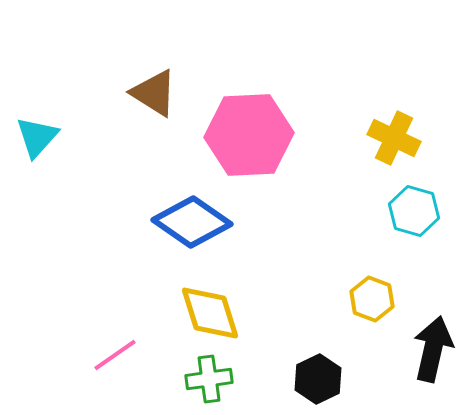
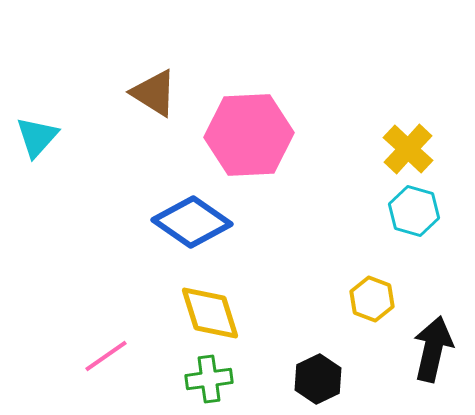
yellow cross: moved 14 px right, 11 px down; rotated 18 degrees clockwise
pink line: moved 9 px left, 1 px down
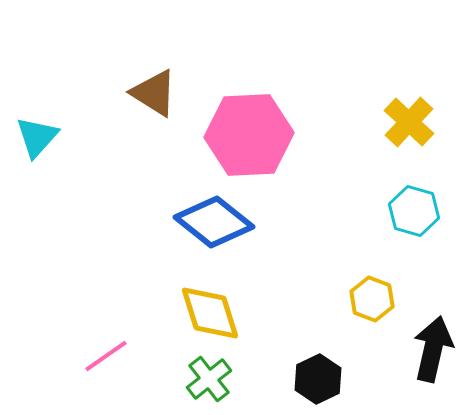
yellow cross: moved 1 px right, 27 px up
blue diamond: moved 22 px right; rotated 4 degrees clockwise
green cross: rotated 30 degrees counterclockwise
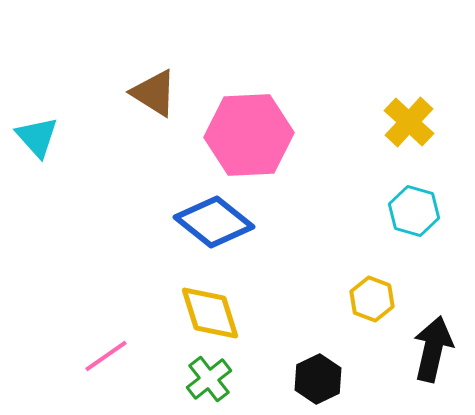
cyan triangle: rotated 24 degrees counterclockwise
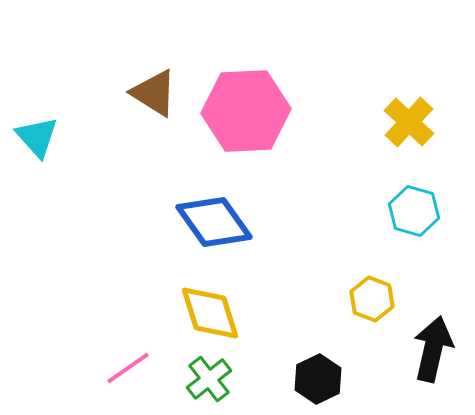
pink hexagon: moved 3 px left, 24 px up
blue diamond: rotated 16 degrees clockwise
pink line: moved 22 px right, 12 px down
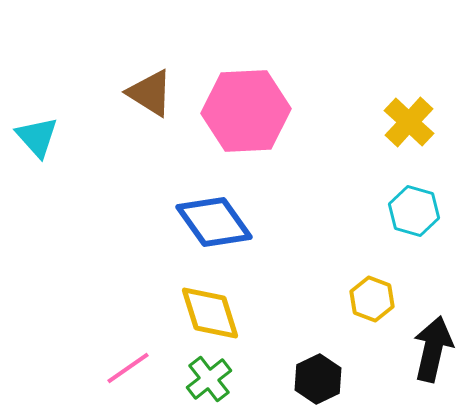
brown triangle: moved 4 px left
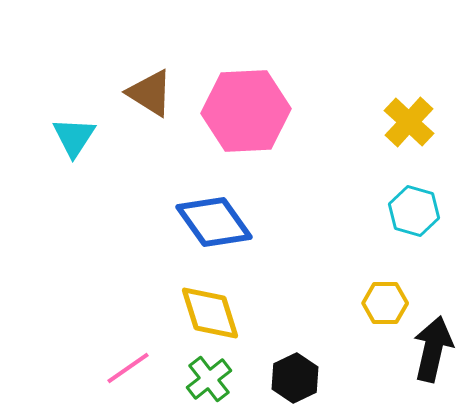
cyan triangle: moved 37 px right; rotated 15 degrees clockwise
yellow hexagon: moved 13 px right, 4 px down; rotated 21 degrees counterclockwise
black hexagon: moved 23 px left, 1 px up
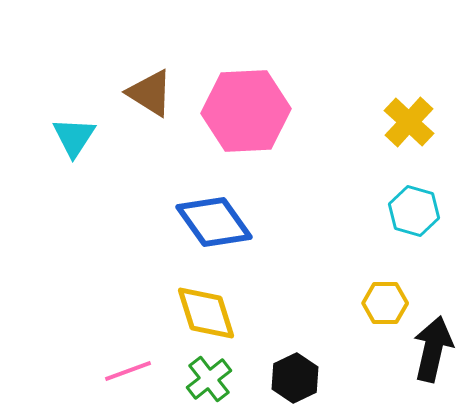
yellow diamond: moved 4 px left
pink line: moved 3 px down; rotated 15 degrees clockwise
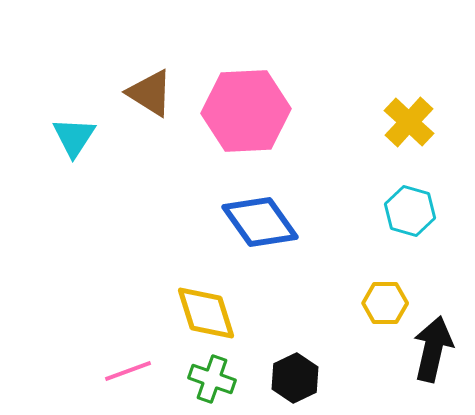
cyan hexagon: moved 4 px left
blue diamond: moved 46 px right
green cross: moved 3 px right; rotated 33 degrees counterclockwise
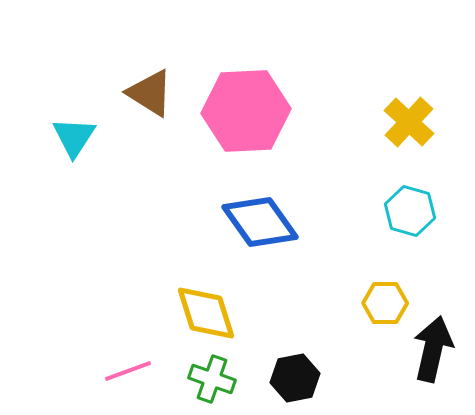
black hexagon: rotated 15 degrees clockwise
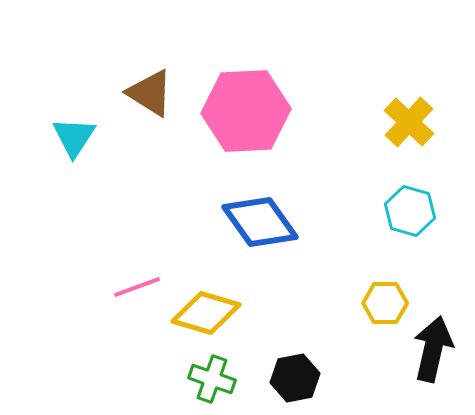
yellow diamond: rotated 56 degrees counterclockwise
pink line: moved 9 px right, 84 px up
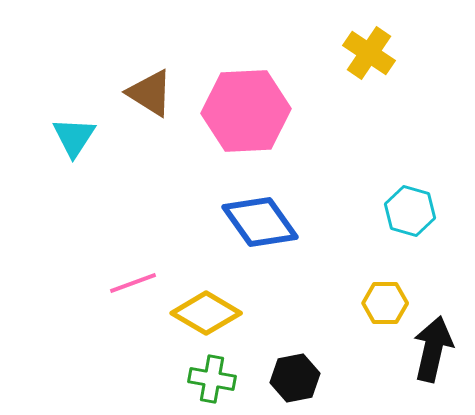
yellow cross: moved 40 px left, 69 px up; rotated 9 degrees counterclockwise
pink line: moved 4 px left, 4 px up
yellow diamond: rotated 14 degrees clockwise
green cross: rotated 9 degrees counterclockwise
